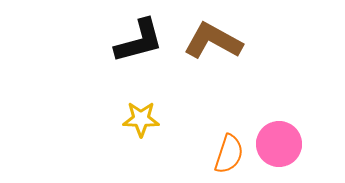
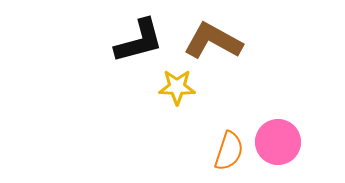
yellow star: moved 36 px right, 32 px up
pink circle: moved 1 px left, 2 px up
orange semicircle: moved 3 px up
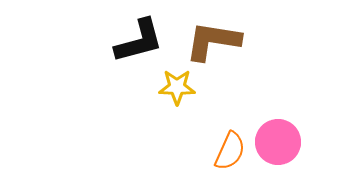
brown L-shape: rotated 20 degrees counterclockwise
orange semicircle: moved 1 px right; rotated 6 degrees clockwise
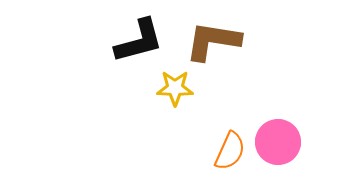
yellow star: moved 2 px left, 1 px down
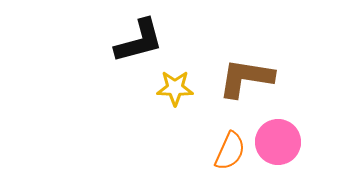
brown L-shape: moved 33 px right, 37 px down
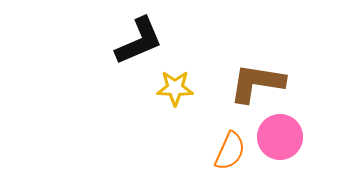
black L-shape: rotated 8 degrees counterclockwise
brown L-shape: moved 11 px right, 5 px down
pink circle: moved 2 px right, 5 px up
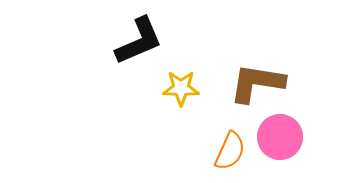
yellow star: moved 6 px right
